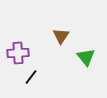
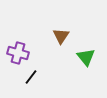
purple cross: rotated 20 degrees clockwise
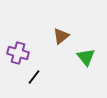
brown triangle: rotated 18 degrees clockwise
black line: moved 3 px right
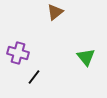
brown triangle: moved 6 px left, 24 px up
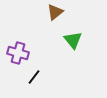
green triangle: moved 13 px left, 17 px up
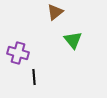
black line: rotated 42 degrees counterclockwise
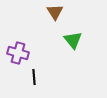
brown triangle: rotated 24 degrees counterclockwise
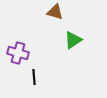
brown triangle: rotated 42 degrees counterclockwise
green triangle: rotated 36 degrees clockwise
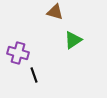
black line: moved 2 px up; rotated 14 degrees counterclockwise
